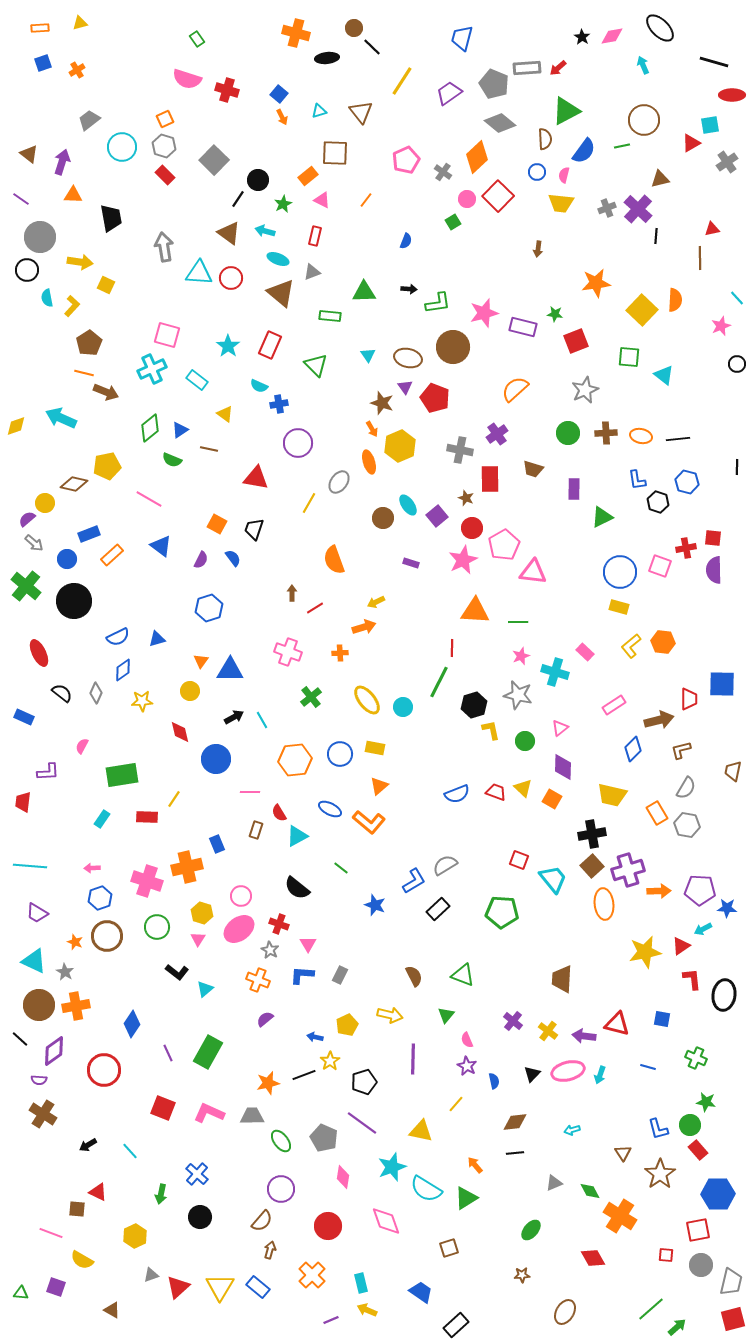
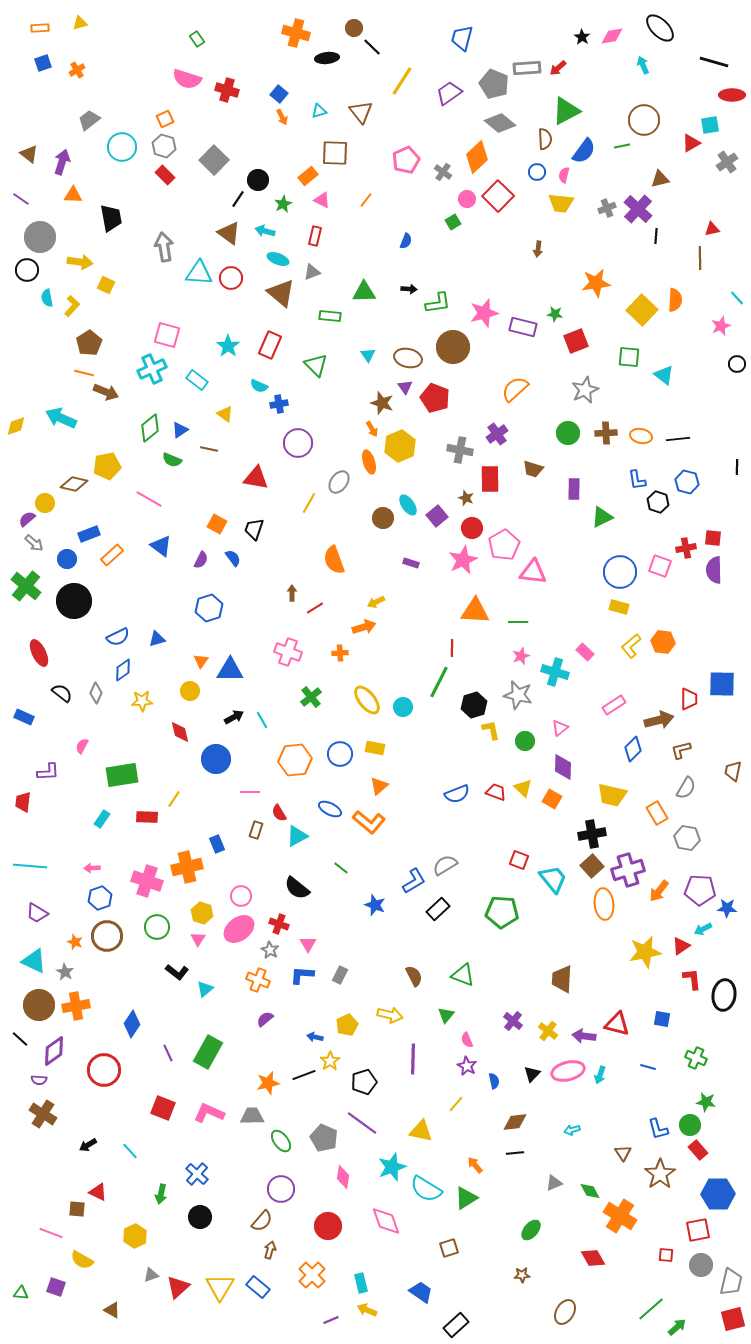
gray hexagon at (687, 825): moved 13 px down
orange arrow at (659, 891): rotated 130 degrees clockwise
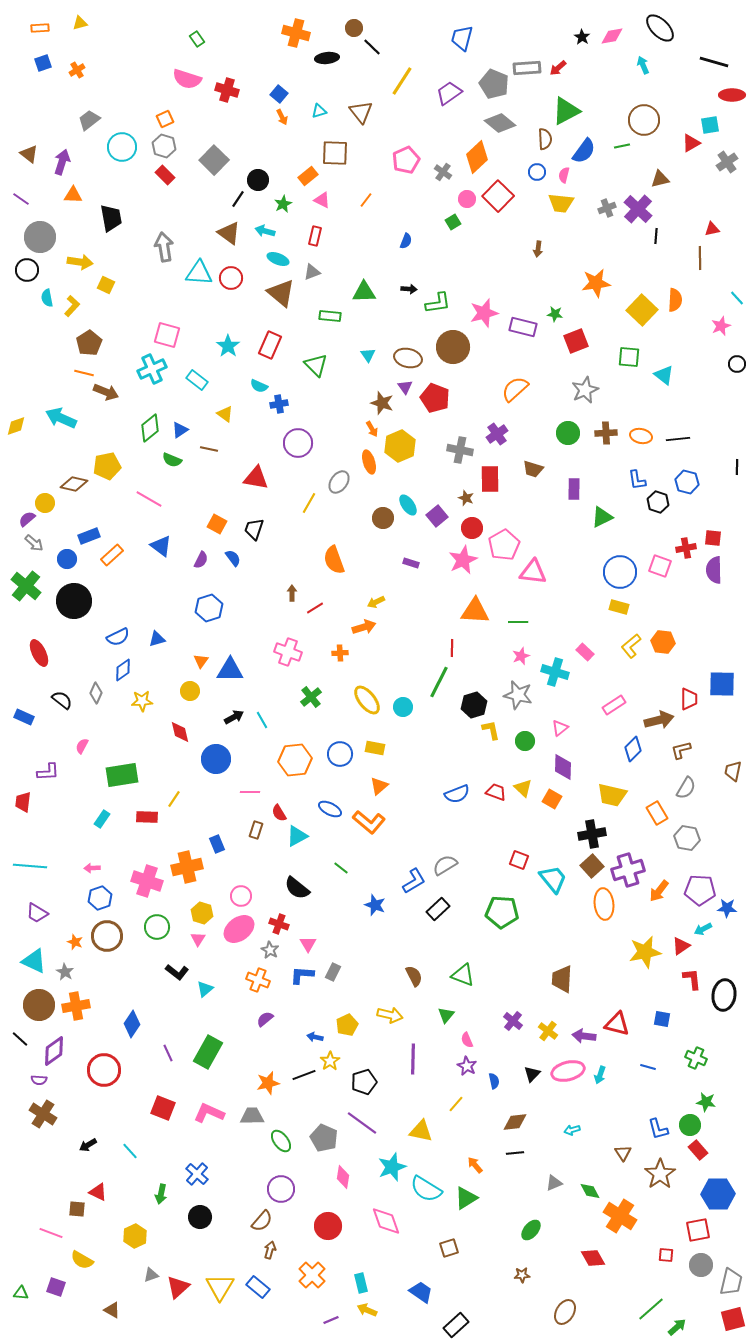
blue rectangle at (89, 534): moved 2 px down
black semicircle at (62, 693): moved 7 px down
gray rectangle at (340, 975): moved 7 px left, 3 px up
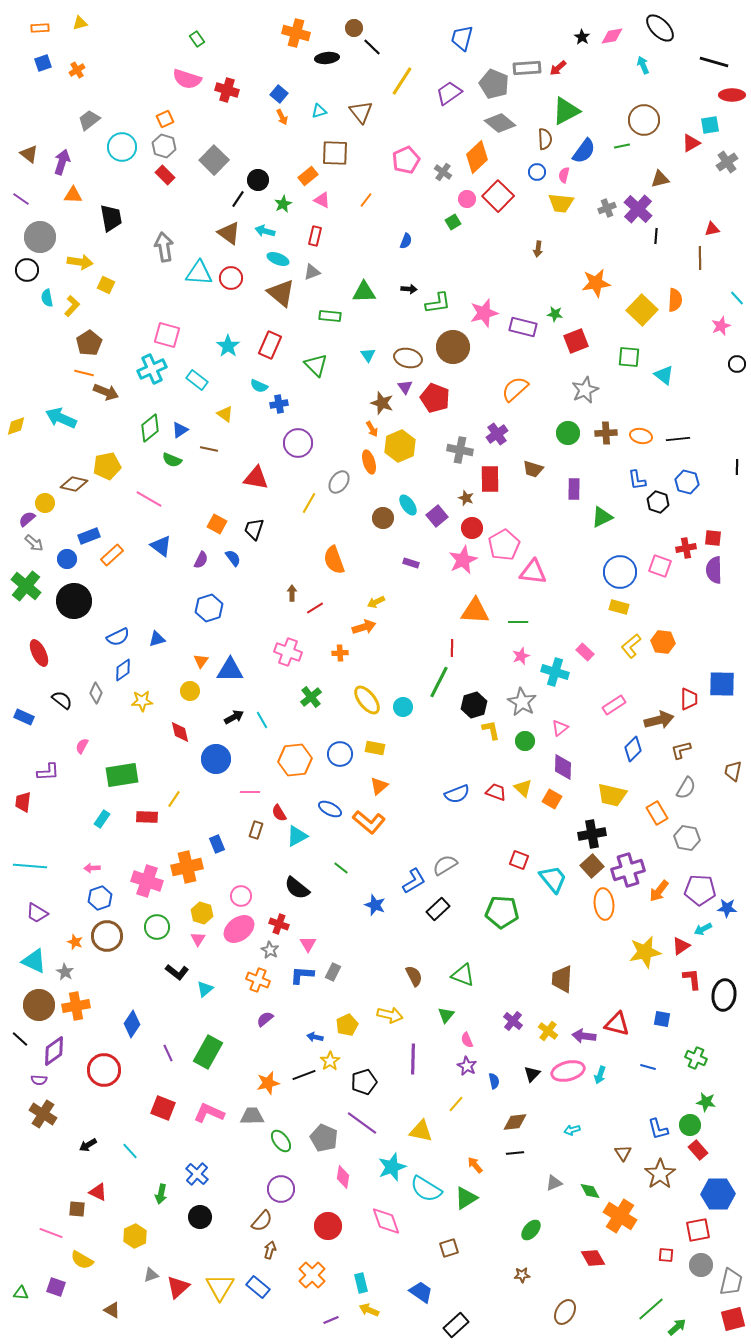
gray star at (518, 695): moved 4 px right, 7 px down; rotated 16 degrees clockwise
yellow arrow at (367, 1310): moved 2 px right
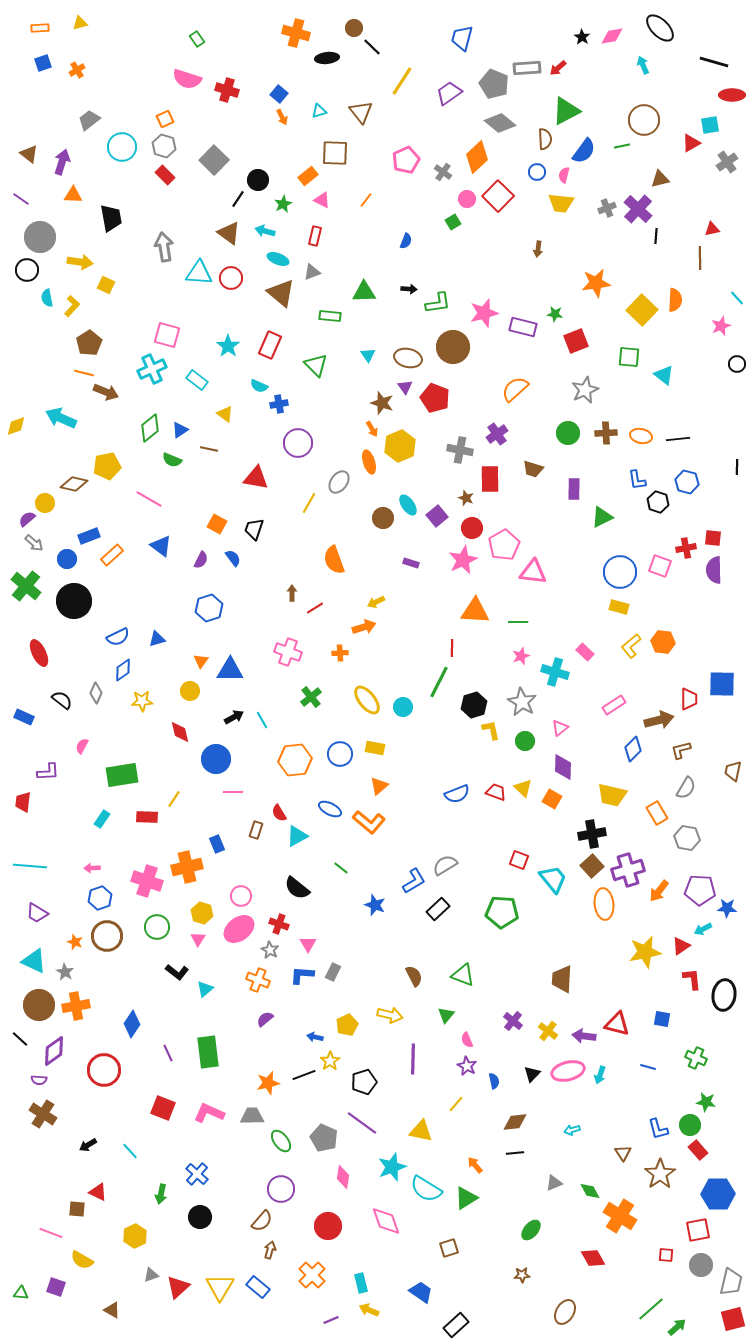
pink line at (250, 792): moved 17 px left
green rectangle at (208, 1052): rotated 36 degrees counterclockwise
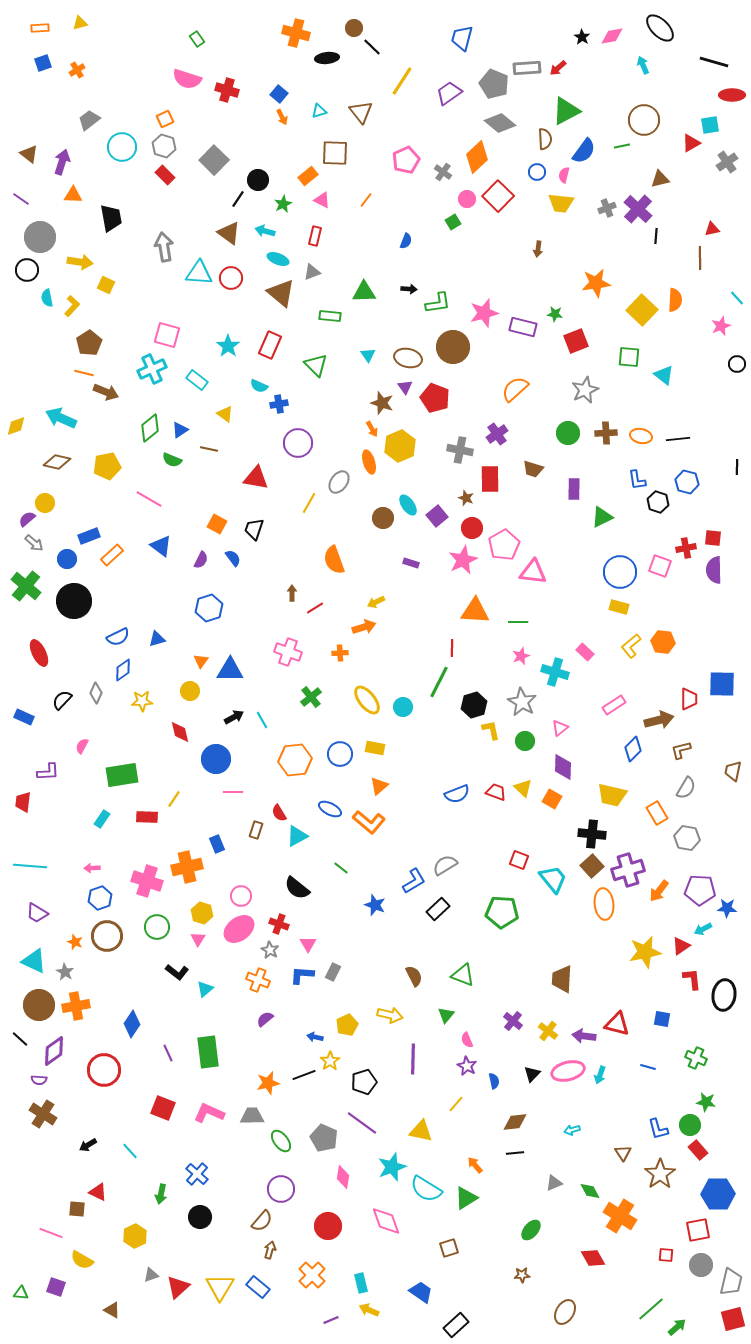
brown diamond at (74, 484): moved 17 px left, 22 px up
black semicircle at (62, 700): rotated 85 degrees counterclockwise
black cross at (592, 834): rotated 16 degrees clockwise
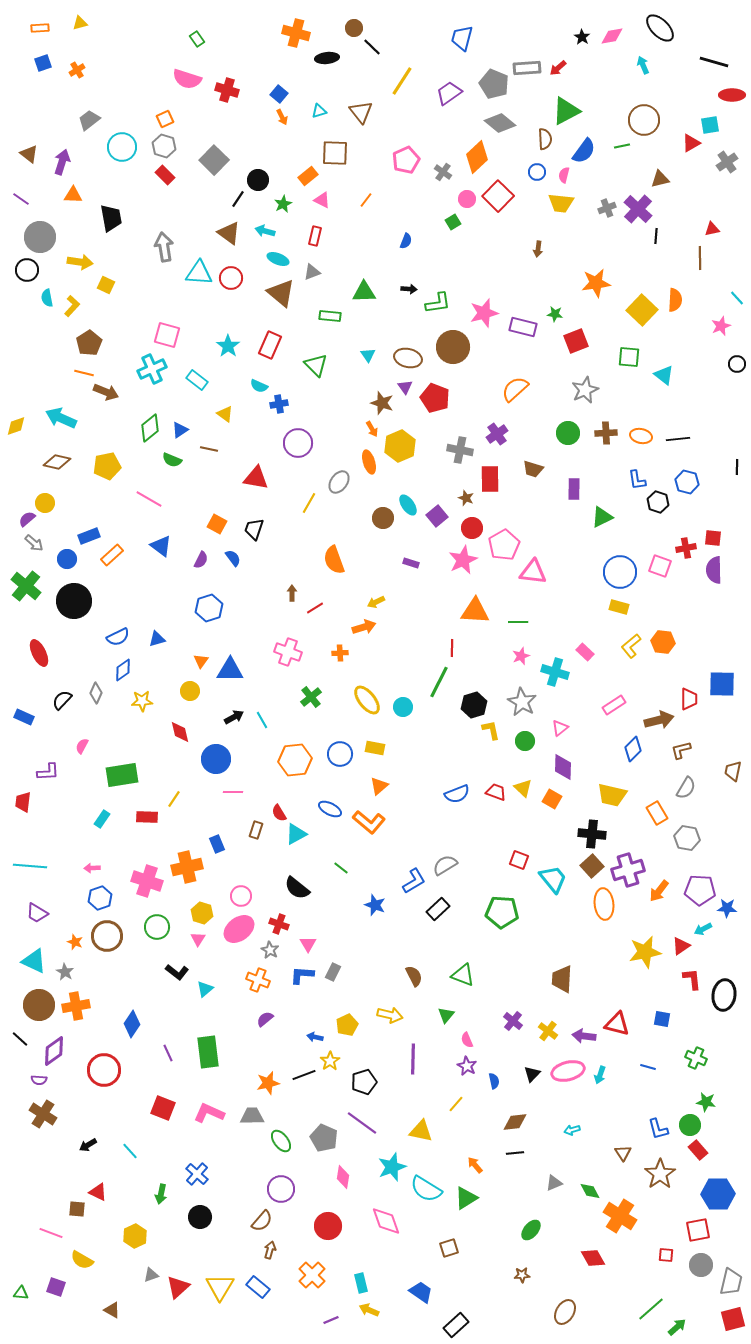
cyan triangle at (297, 836): moved 1 px left, 2 px up
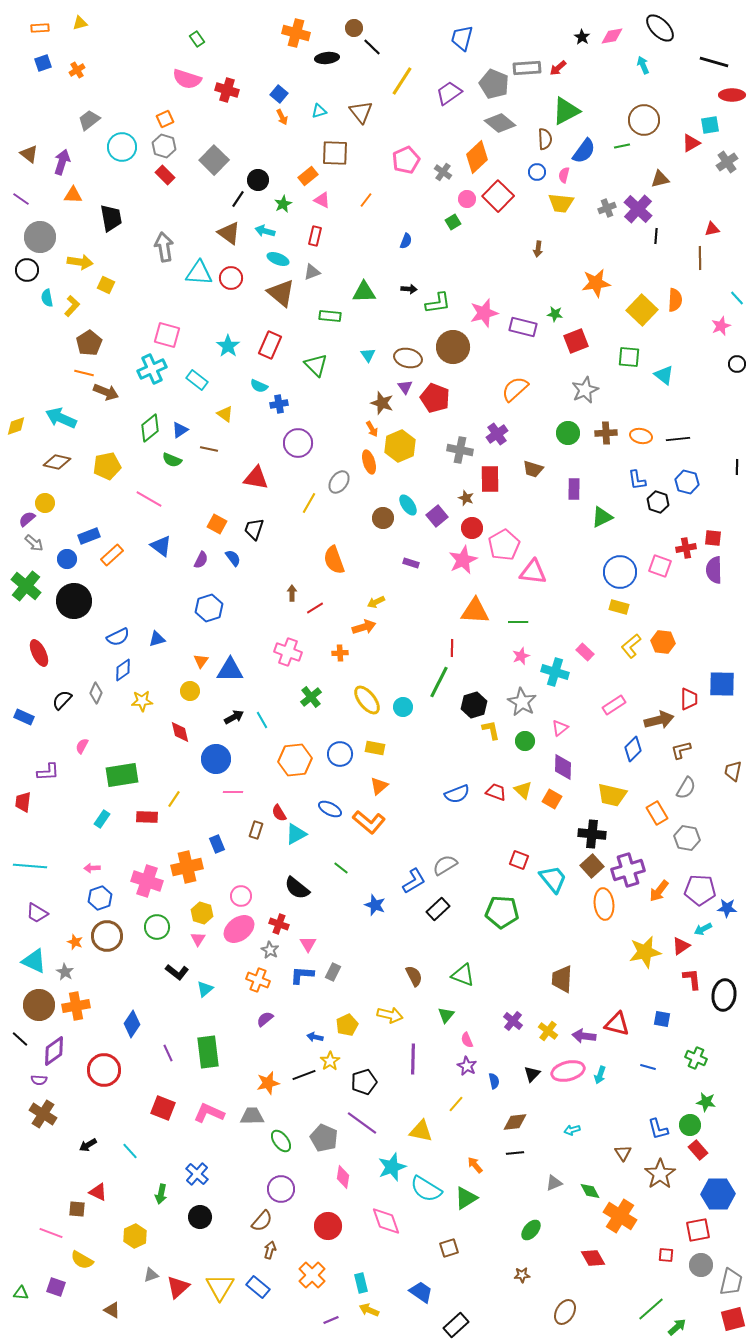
yellow triangle at (523, 788): moved 2 px down
